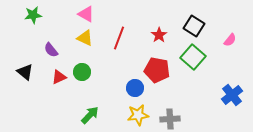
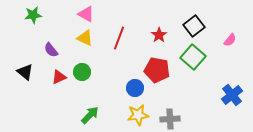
black square: rotated 20 degrees clockwise
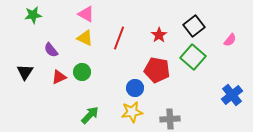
black triangle: rotated 24 degrees clockwise
yellow star: moved 6 px left, 3 px up
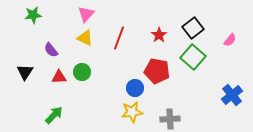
pink triangle: rotated 42 degrees clockwise
black square: moved 1 px left, 2 px down
red pentagon: moved 1 px down
red triangle: rotated 21 degrees clockwise
green arrow: moved 36 px left
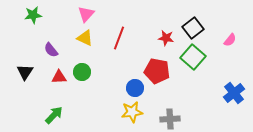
red star: moved 7 px right, 3 px down; rotated 28 degrees counterclockwise
blue cross: moved 2 px right, 2 px up
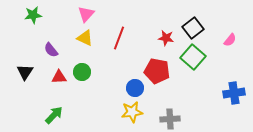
blue cross: rotated 30 degrees clockwise
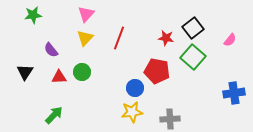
yellow triangle: rotated 48 degrees clockwise
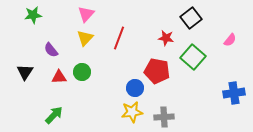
black square: moved 2 px left, 10 px up
gray cross: moved 6 px left, 2 px up
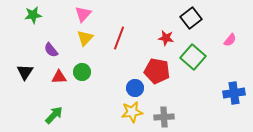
pink triangle: moved 3 px left
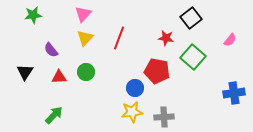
green circle: moved 4 px right
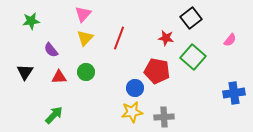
green star: moved 2 px left, 6 px down
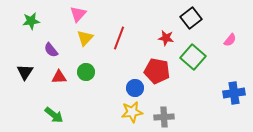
pink triangle: moved 5 px left
green arrow: rotated 84 degrees clockwise
